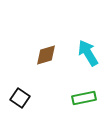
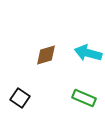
cyan arrow: rotated 44 degrees counterclockwise
green rectangle: rotated 35 degrees clockwise
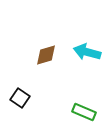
cyan arrow: moved 1 px left, 1 px up
green rectangle: moved 14 px down
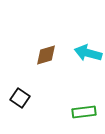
cyan arrow: moved 1 px right, 1 px down
green rectangle: rotated 30 degrees counterclockwise
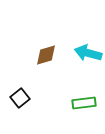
black square: rotated 18 degrees clockwise
green rectangle: moved 9 px up
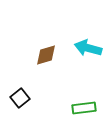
cyan arrow: moved 5 px up
green rectangle: moved 5 px down
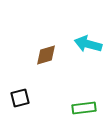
cyan arrow: moved 4 px up
black square: rotated 24 degrees clockwise
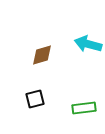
brown diamond: moved 4 px left
black square: moved 15 px right, 1 px down
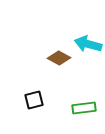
brown diamond: moved 17 px right, 3 px down; rotated 45 degrees clockwise
black square: moved 1 px left, 1 px down
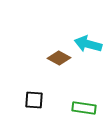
black square: rotated 18 degrees clockwise
green rectangle: rotated 15 degrees clockwise
